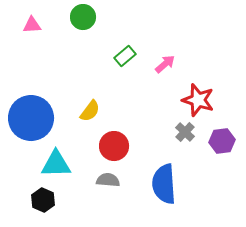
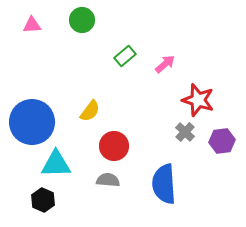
green circle: moved 1 px left, 3 px down
blue circle: moved 1 px right, 4 px down
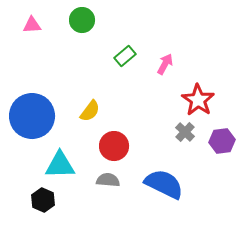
pink arrow: rotated 20 degrees counterclockwise
red star: rotated 16 degrees clockwise
blue circle: moved 6 px up
cyan triangle: moved 4 px right, 1 px down
blue semicircle: rotated 120 degrees clockwise
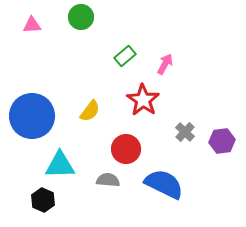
green circle: moved 1 px left, 3 px up
red star: moved 55 px left
red circle: moved 12 px right, 3 px down
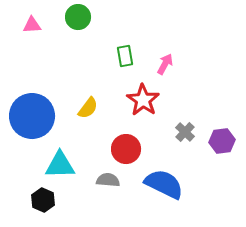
green circle: moved 3 px left
green rectangle: rotated 60 degrees counterclockwise
yellow semicircle: moved 2 px left, 3 px up
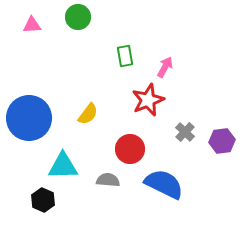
pink arrow: moved 3 px down
red star: moved 5 px right; rotated 16 degrees clockwise
yellow semicircle: moved 6 px down
blue circle: moved 3 px left, 2 px down
red circle: moved 4 px right
cyan triangle: moved 3 px right, 1 px down
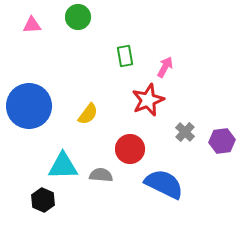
blue circle: moved 12 px up
gray semicircle: moved 7 px left, 5 px up
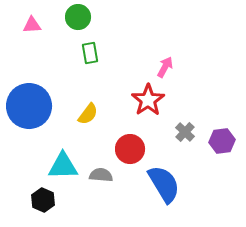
green rectangle: moved 35 px left, 3 px up
red star: rotated 12 degrees counterclockwise
blue semicircle: rotated 33 degrees clockwise
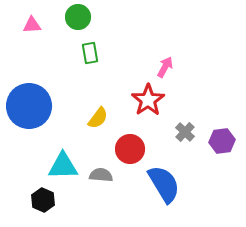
yellow semicircle: moved 10 px right, 4 px down
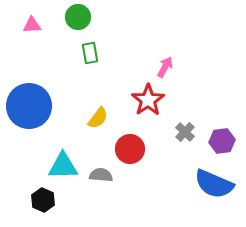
blue semicircle: moved 50 px right; rotated 144 degrees clockwise
